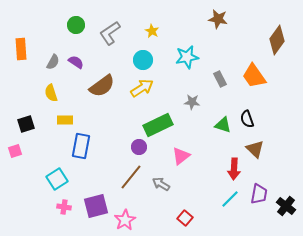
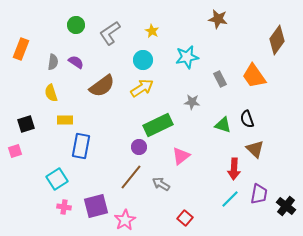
orange rectangle: rotated 25 degrees clockwise
gray semicircle: rotated 21 degrees counterclockwise
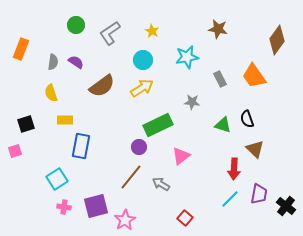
brown star: moved 10 px down
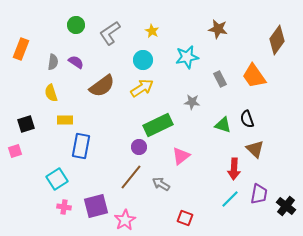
red square: rotated 21 degrees counterclockwise
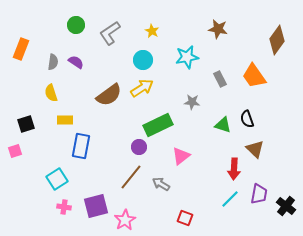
brown semicircle: moved 7 px right, 9 px down
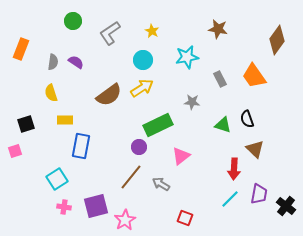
green circle: moved 3 px left, 4 px up
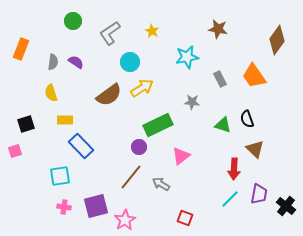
cyan circle: moved 13 px left, 2 px down
blue rectangle: rotated 55 degrees counterclockwise
cyan square: moved 3 px right, 3 px up; rotated 25 degrees clockwise
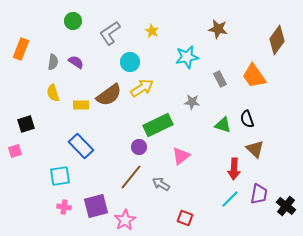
yellow semicircle: moved 2 px right
yellow rectangle: moved 16 px right, 15 px up
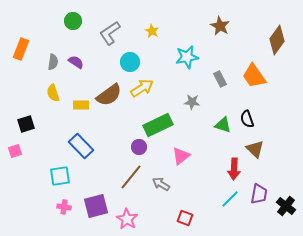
brown star: moved 2 px right, 3 px up; rotated 18 degrees clockwise
pink star: moved 2 px right, 1 px up; rotated 10 degrees counterclockwise
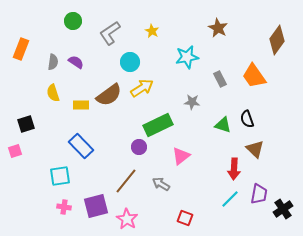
brown star: moved 2 px left, 2 px down
brown line: moved 5 px left, 4 px down
black cross: moved 3 px left, 3 px down; rotated 18 degrees clockwise
